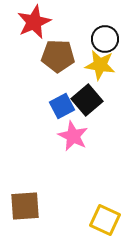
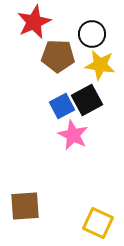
black circle: moved 13 px left, 5 px up
black square: rotated 12 degrees clockwise
pink star: moved 1 px up
yellow square: moved 7 px left, 3 px down
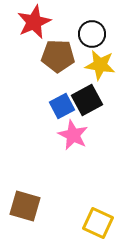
brown square: rotated 20 degrees clockwise
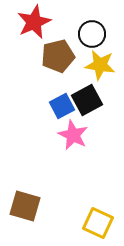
brown pentagon: rotated 16 degrees counterclockwise
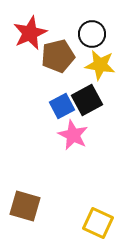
red star: moved 4 px left, 11 px down
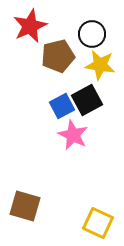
red star: moved 7 px up
